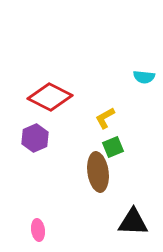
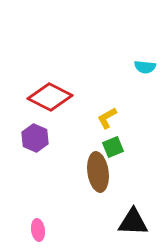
cyan semicircle: moved 1 px right, 10 px up
yellow L-shape: moved 2 px right
purple hexagon: rotated 12 degrees counterclockwise
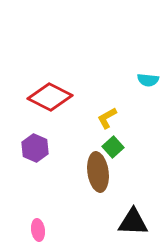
cyan semicircle: moved 3 px right, 13 px down
purple hexagon: moved 10 px down
green square: rotated 20 degrees counterclockwise
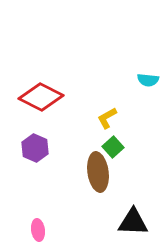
red diamond: moved 9 px left
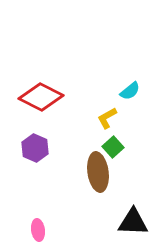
cyan semicircle: moved 18 px left, 11 px down; rotated 45 degrees counterclockwise
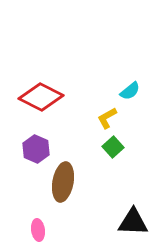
purple hexagon: moved 1 px right, 1 px down
brown ellipse: moved 35 px left, 10 px down; rotated 18 degrees clockwise
